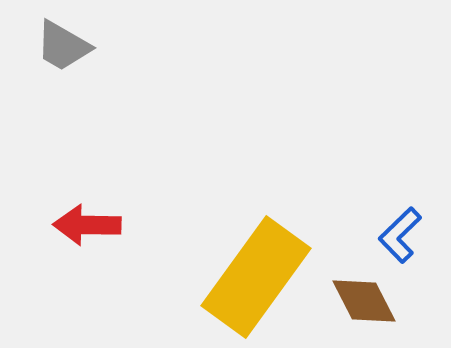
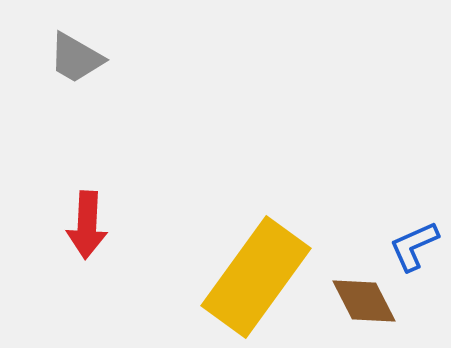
gray trapezoid: moved 13 px right, 12 px down
red arrow: rotated 88 degrees counterclockwise
blue L-shape: moved 14 px right, 11 px down; rotated 20 degrees clockwise
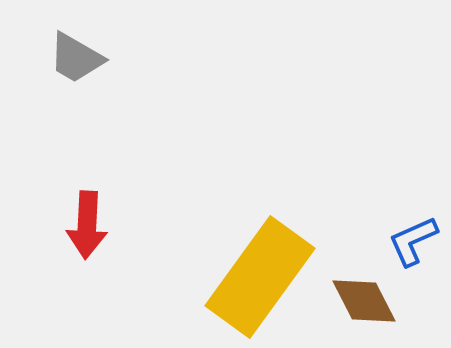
blue L-shape: moved 1 px left, 5 px up
yellow rectangle: moved 4 px right
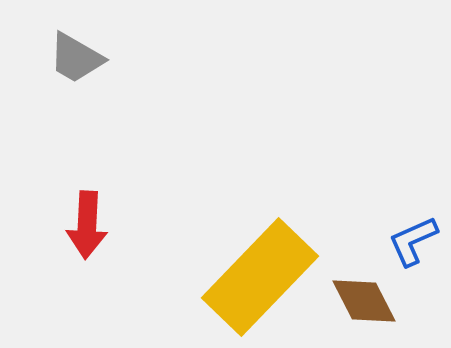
yellow rectangle: rotated 8 degrees clockwise
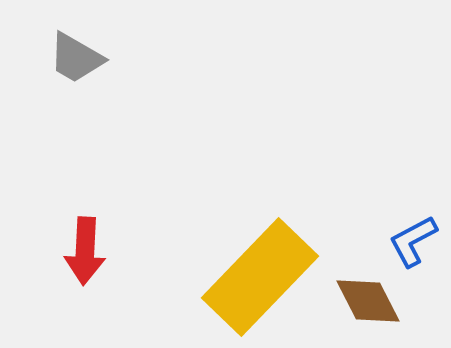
red arrow: moved 2 px left, 26 px down
blue L-shape: rotated 4 degrees counterclockwise
brown diamond: moved 4 px right
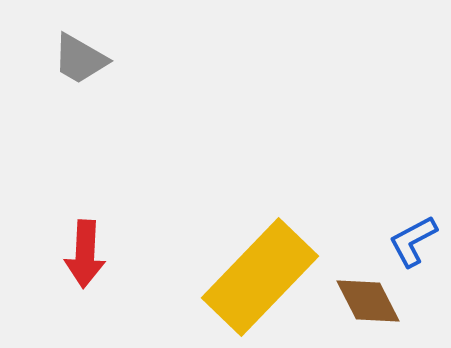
gray trapezoid: moved 4 px right, 1 px down
red arrow: moved 3 px down
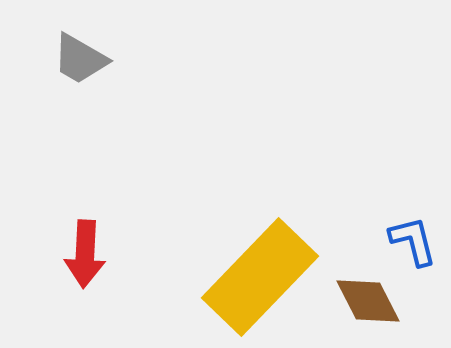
blue L-shape: rotated 104 degrees clockwise
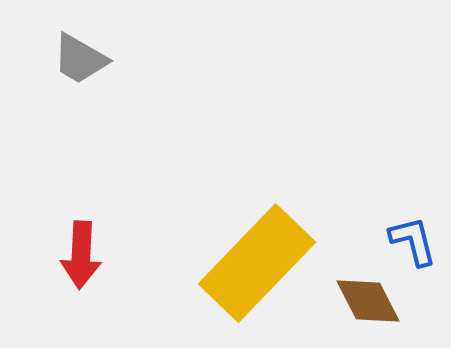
red arrow: moved 4 px left, 1 px down
yellow rectangle: moved 3 px left, 14 px up
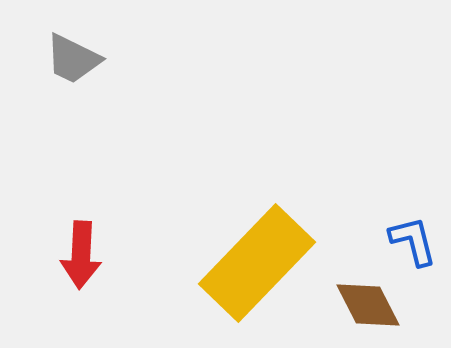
gray trapezoid: moved 7 px left; rotated 4 degrees counterclockwise
brown diamond: moved 4 px down
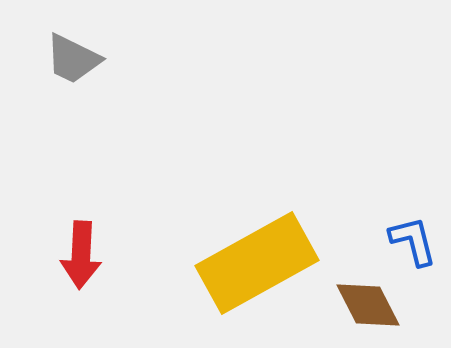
yellow rectangle: rotated 17 degrees clockwise
